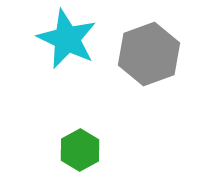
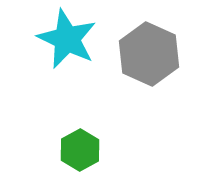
gray hexagon: rotated 16 degrees counterclockwise
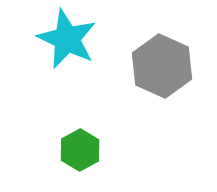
gray hexagon: moved 13 px right, 12 px down
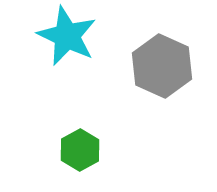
cyan star: moved 3 px up
